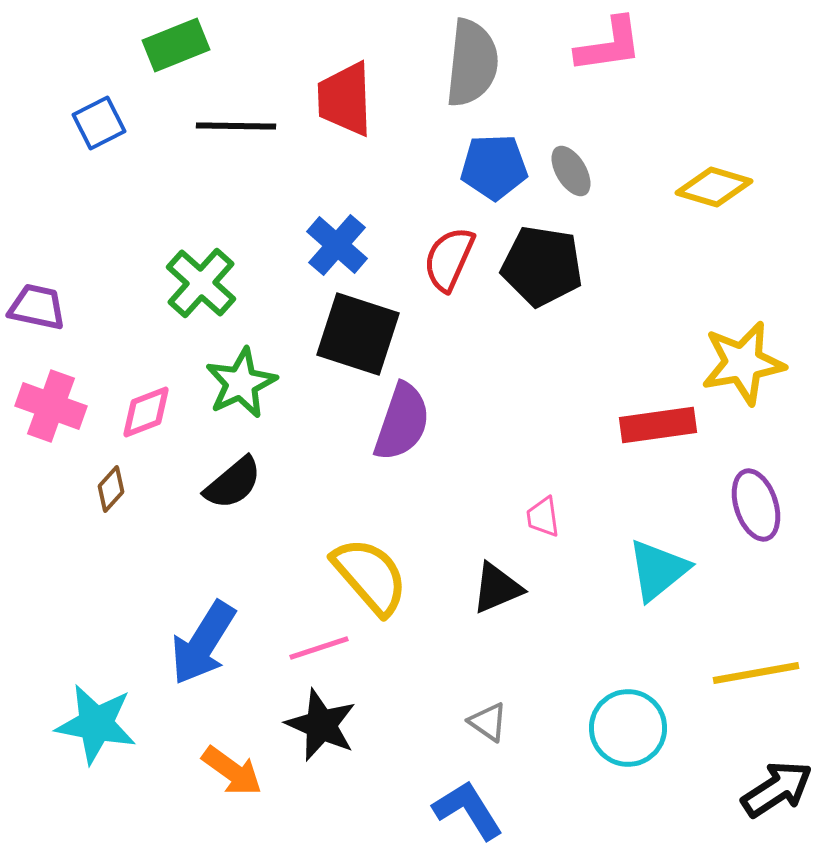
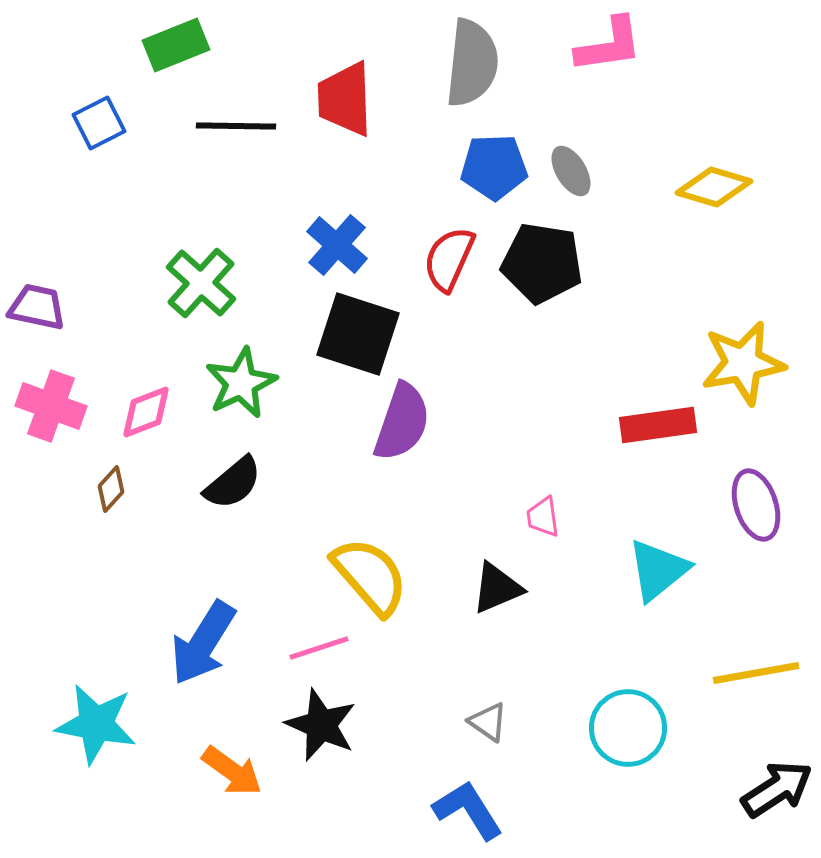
black pentagon: moved 3 px up
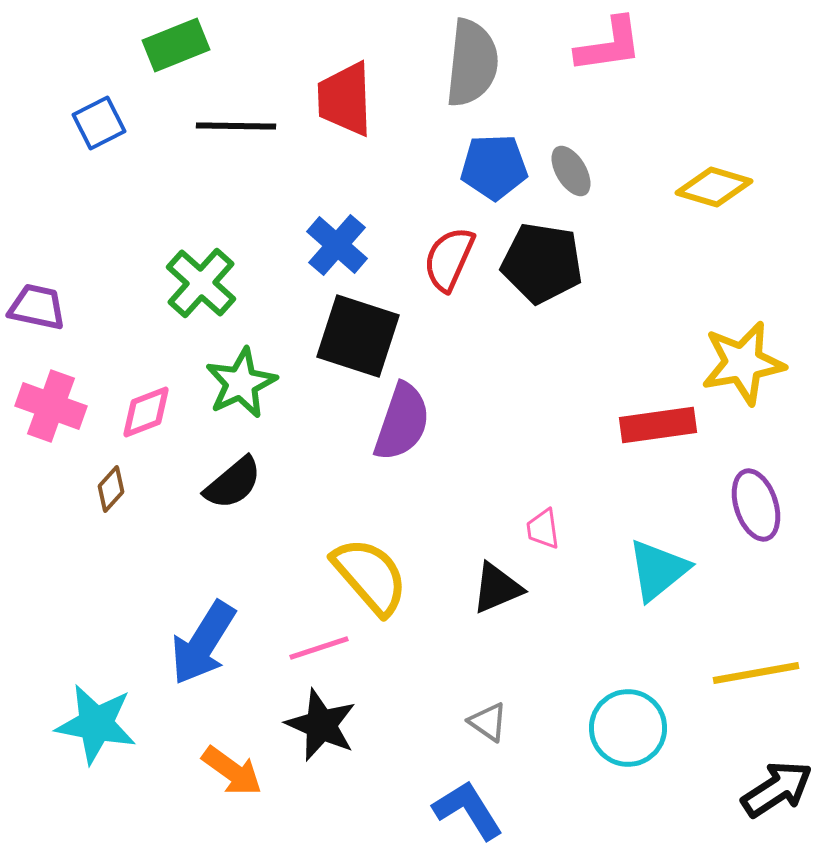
black square: moved 2 px down
pink trapezoid: moved 12 px down
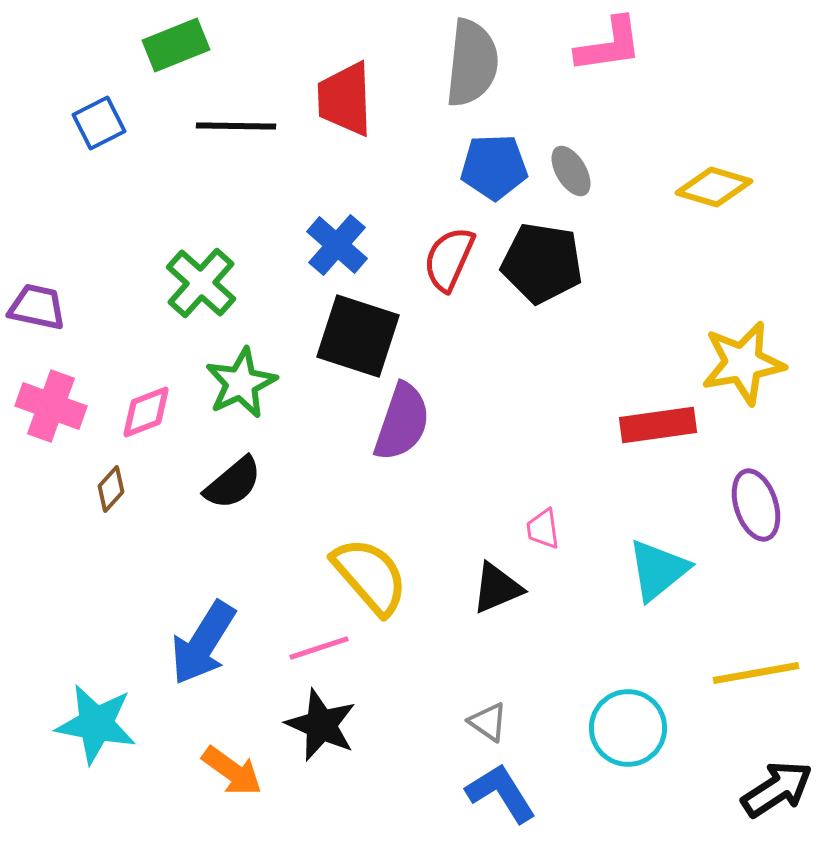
blue L-shape: moved 33 px right, 17 px up
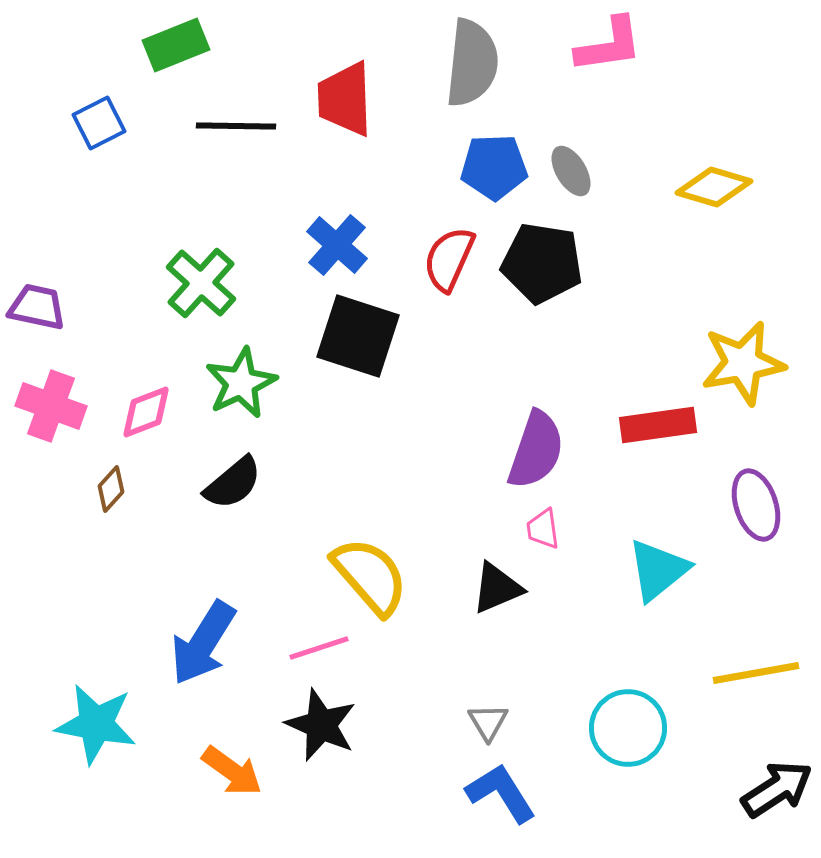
purple semicircle: moved 134 px right, 28 px down
gray triangle: rotated 24 degrees clockwise
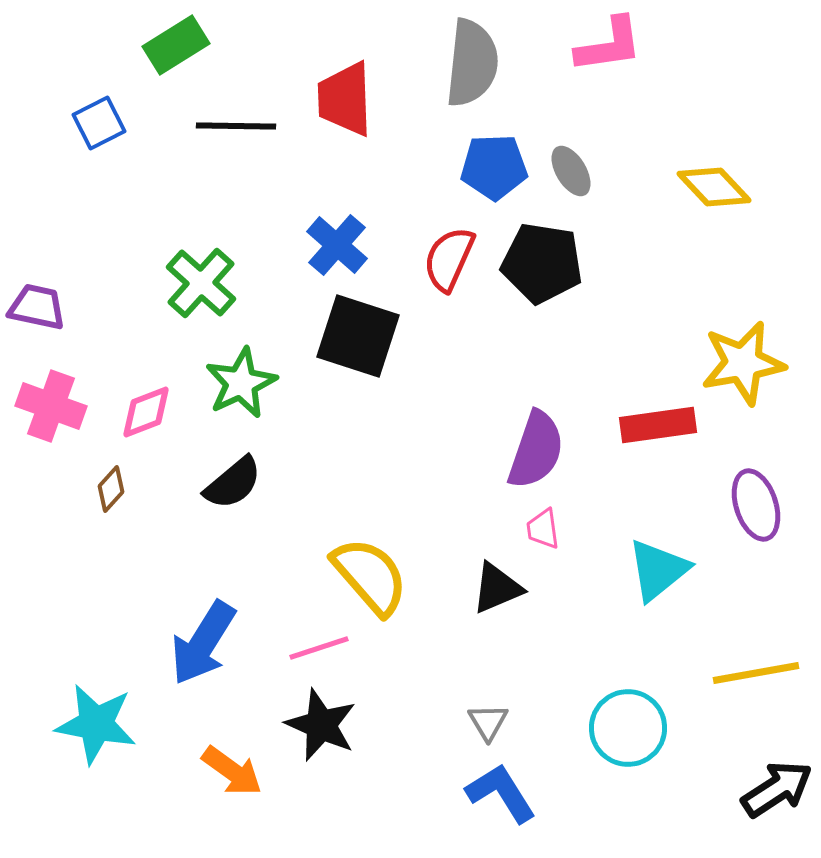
green rectangle: rotated 10 degrees counterclockwise
yellow diamond: rotated 30 degrees clockwise
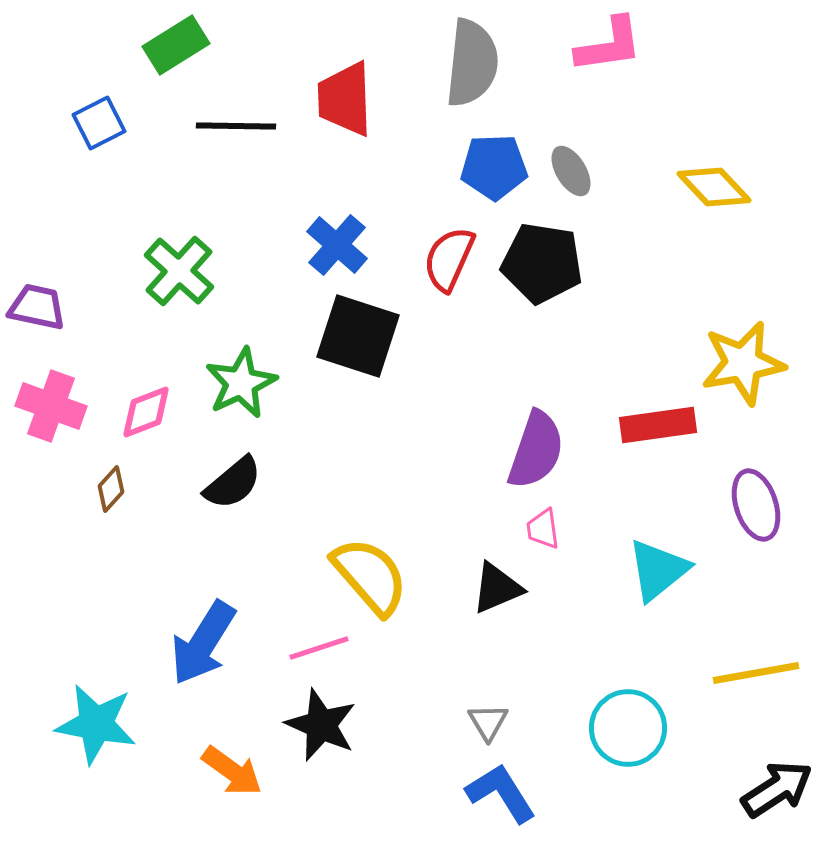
green cross: moved 22 px left, 12 px up
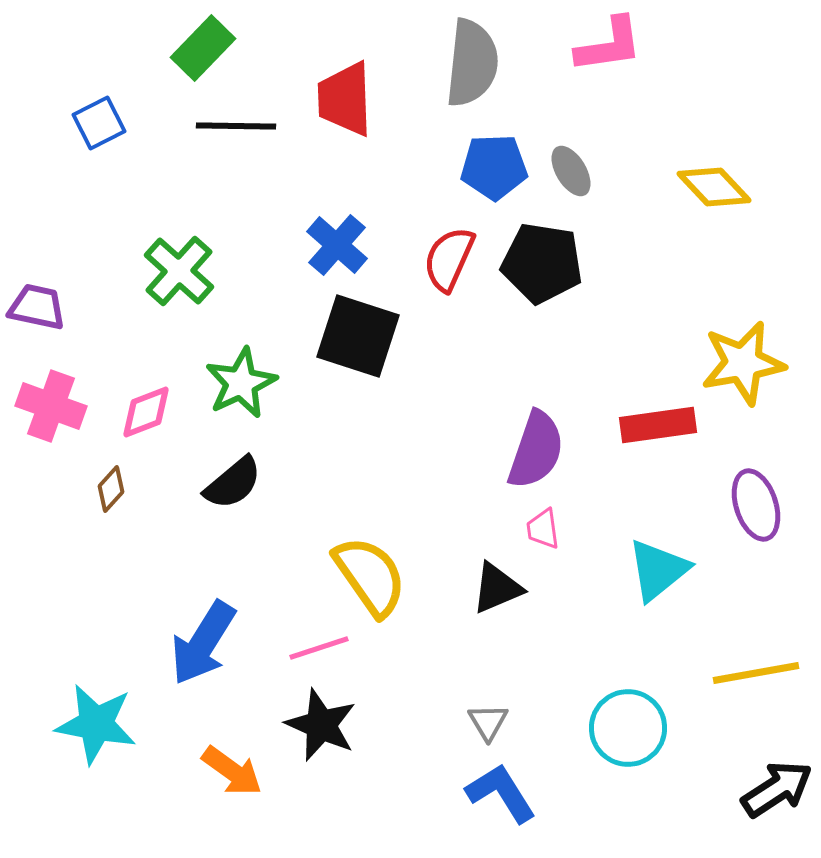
green rectangle: moved 27 px right, 3 px down; rotated 14 degrees counterclockwise
yellow semicircle: rotated 6 degrees clockwise
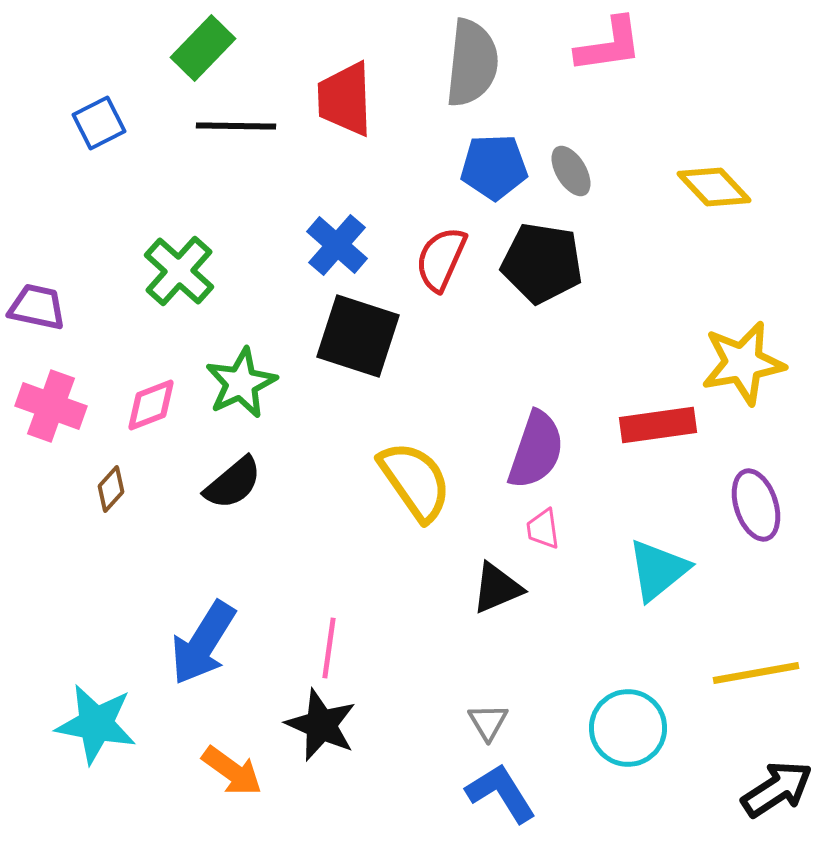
red semicircle: moved 8 px left
pink diamond: moved 5 px right, 7 px up
yellow semicircle: moved 45 px right, 95 px up
pink line: moved 10 px right; rotated 64 degrees counterclockwise
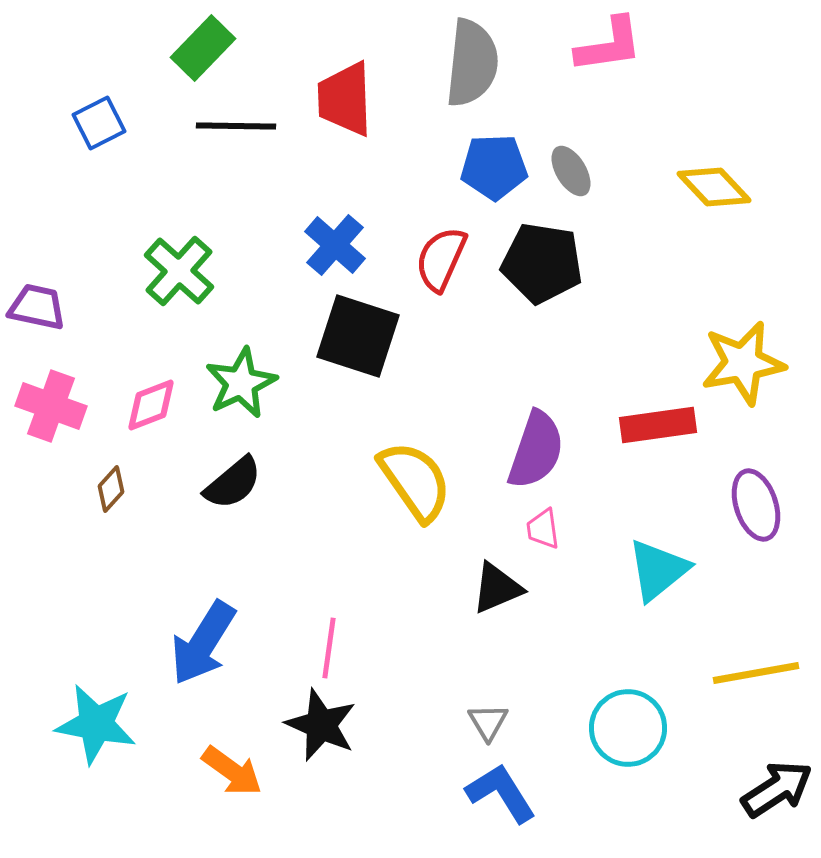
blue cross: moved 2 px left
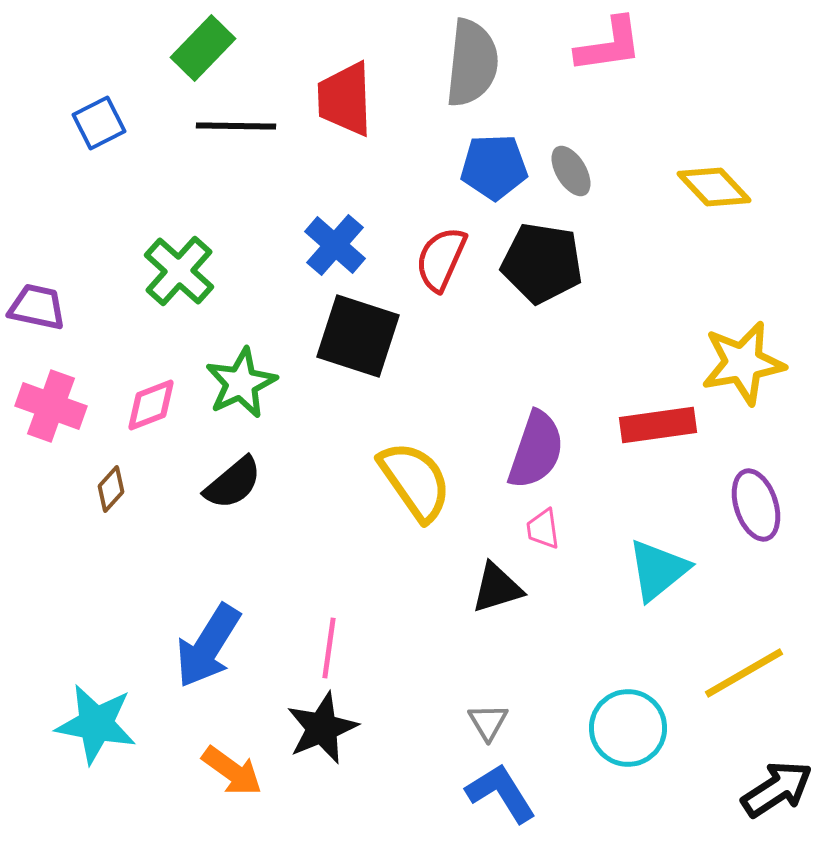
black triangle: rotated 6 degrees clockwise
blue arrow: moved 5 px right, 3 px down
yellow line: moved 12 px left; rotated 20 degrees counterclockwise
black star: moved 1 px right, 3 px down; rotated 26 degrees clockwise
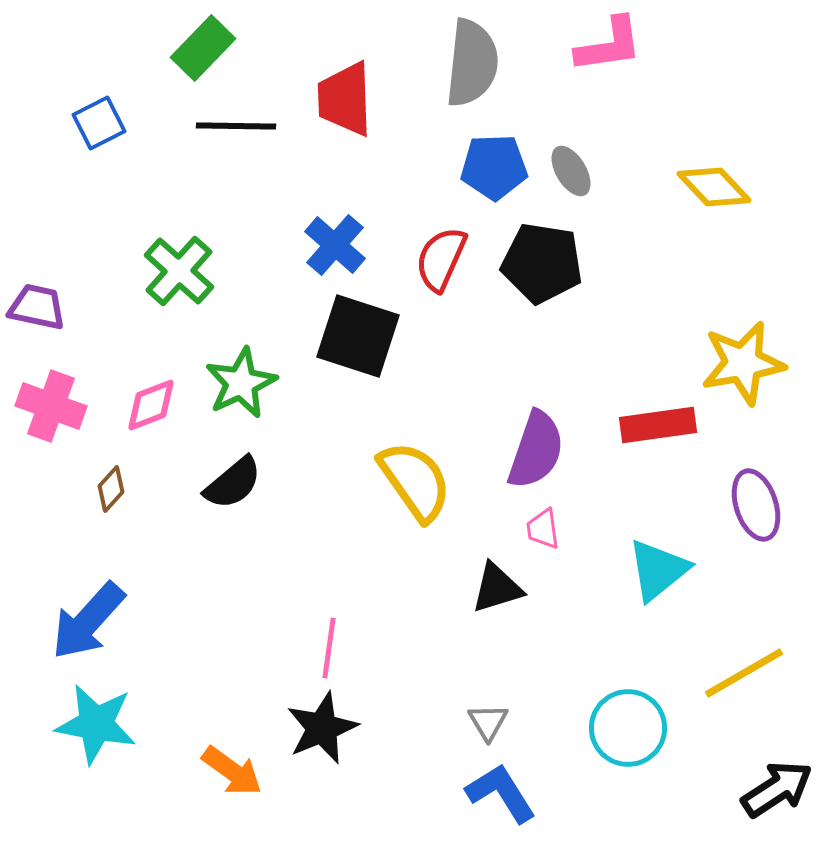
blue arrow: moved 120 px left, 25 px up; rotated 10 degrees clockwise
